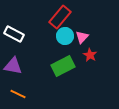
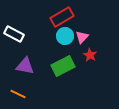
red rectangle: moved 2 px right; rotated 20 degrees clockwise
purple triangle: moved 12 px right
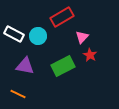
cyan circle: moved 27 px left
